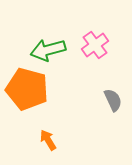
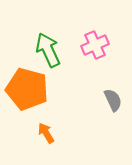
pink cross: rotated 12 degrees clockwise
green arrow: rotated 80 degrees clockwise
orange arrow: moved 2 px left, 7 px up
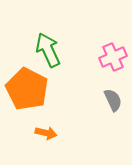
pink cross: moved 18 px right, 12 px down
orange pentagon: rotated 12 degrees clockwise
orange arrow: rotated 135 degrees clockwise
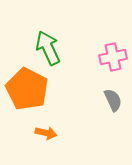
green arrow: moved 2 px up
pink cross: rotated 12 degrees clockwise
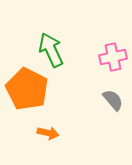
green arrow: moved 3 px right, 2 px down
gray semicircle: rotated 15 degrees counterclockwise
orange arrow: moved 2 px right
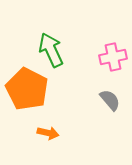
gray semicircle: moved 3 px left
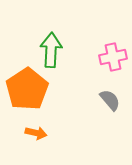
green arrow: rotated 28 degrees clockwise
orange pentagon: rotated 12 degrees clockwise
orange arrow: moved 12 px left
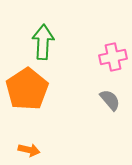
green arrow: moved 8 px left, 8 px up
orange arrow: moved 7 px left, 17 px down
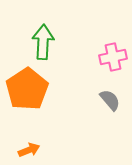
orange arrow: rotated 35 degrees counterclockwise
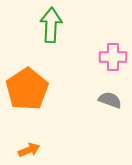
green arrow: moved 8 px right, 17 px up
pink cross: rotated 12 degrees clockwise
gray semicircle: rotated 30 degrees counterclockwise
